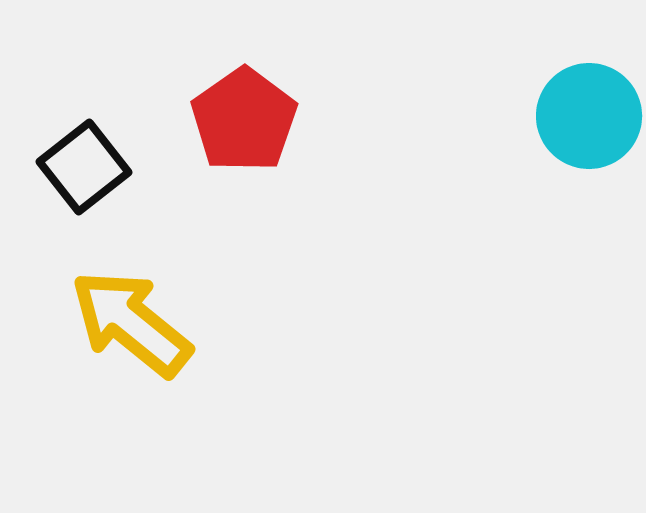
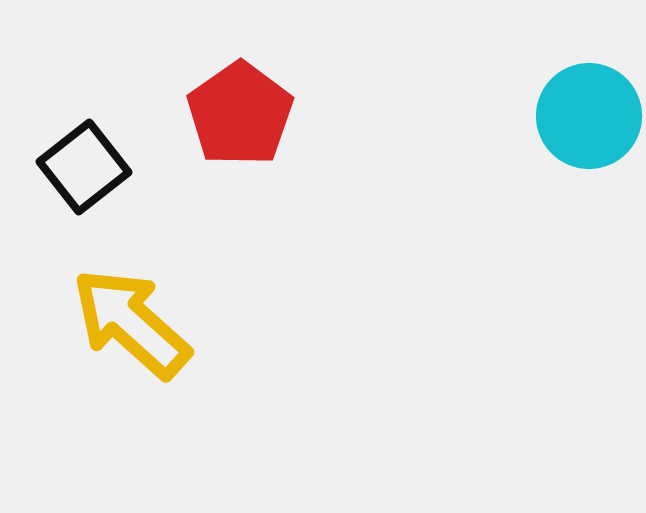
red pentagon: moved 4 px left, 6 px up
yellow arrow: rotated 3 degrees clockwise
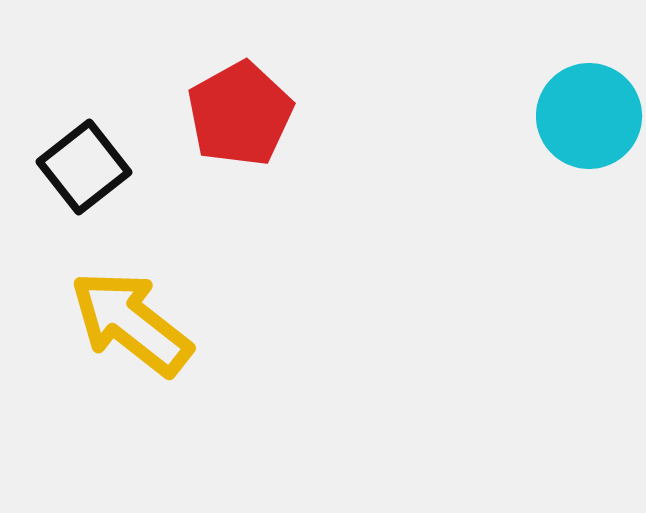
red pentagon: rotated 6 degrees clockwise
yellow arrow: rotated 4 degrees counterclockwise
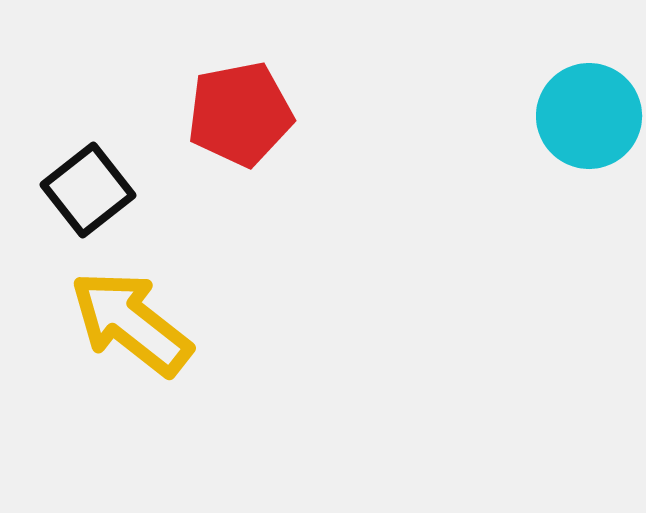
red pentagon: rotated 18 degrees clockwise
black square: moved 4 px right, 23 px down
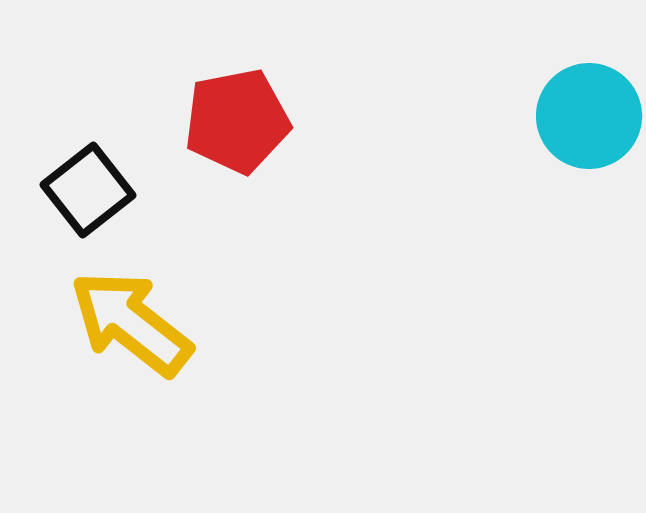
red pentagon: moved 3 px left, 7 px down
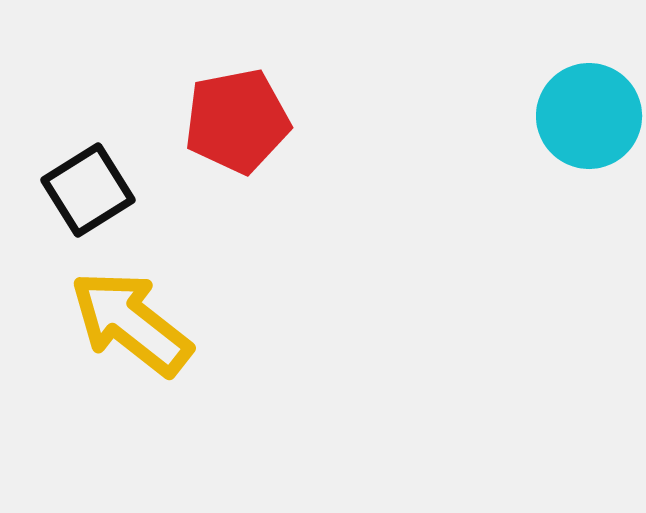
black square: rotated 6 degrees clockwise
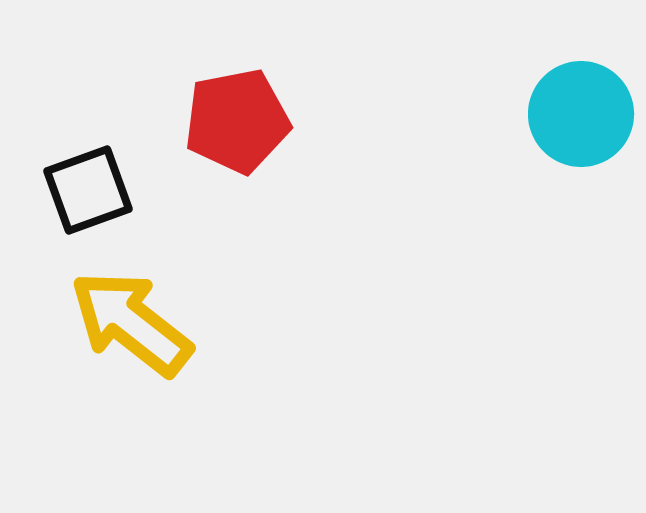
cyan circle: moved 8 px left, 2 px up
black square: rotated 12 degrees clockwise
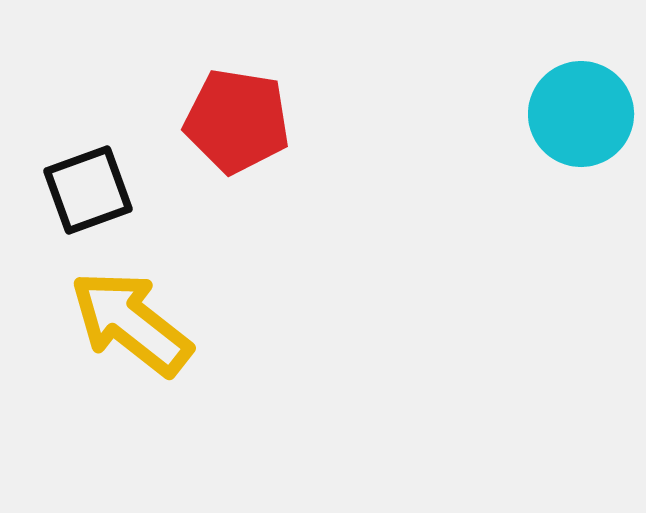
red pentagon: rotated 20 degrees clockwise
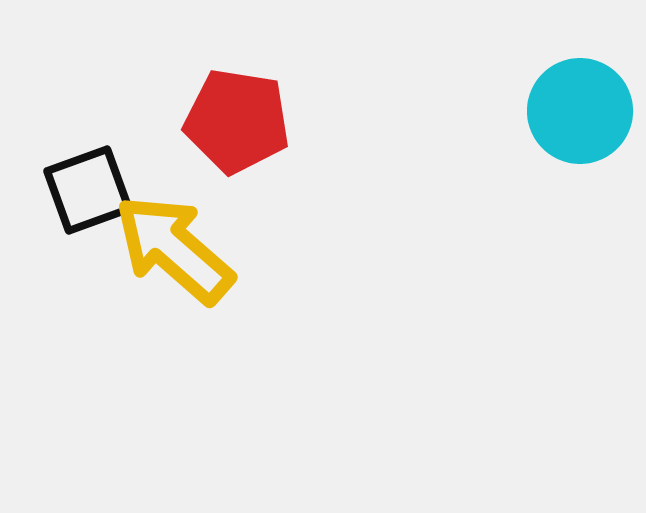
cyan circle: moved 1 px left, 3 px up
yellow arrow: moved 43 px right, 74 px up; rotated 3 degrees clockwise
